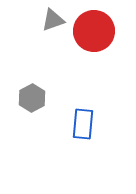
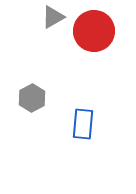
gray triangle: moved 3 px up; rotated 10 degrees counterclockwise
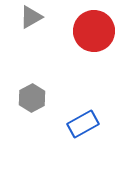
gray triangle: moved 22 px left
blue rectangle: rotated 56 degrees clockwise
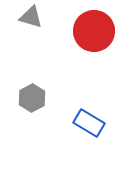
gray triangle: rotated 45 degrees clockwise
blue rectangle: moved 6 px right, 1 px up; rotated 60 degrees clockwise
